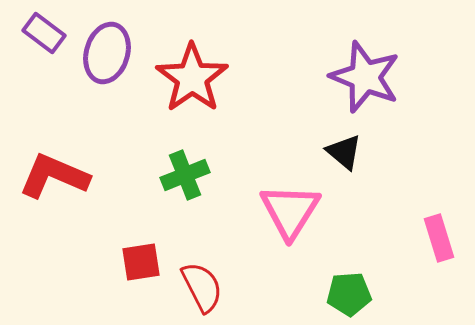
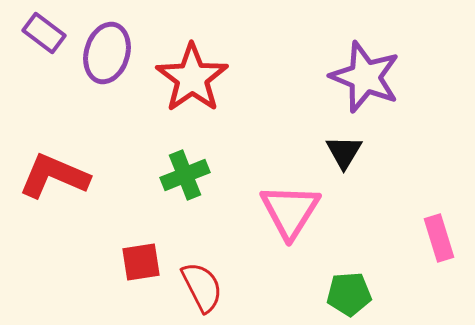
black triangle: rotated 21 degrees clockwise
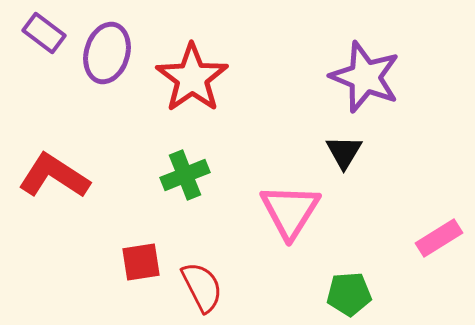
red L-shape: rotated 10 degrees clockwise
pink rectangle: rotated 75 degrees clockwise
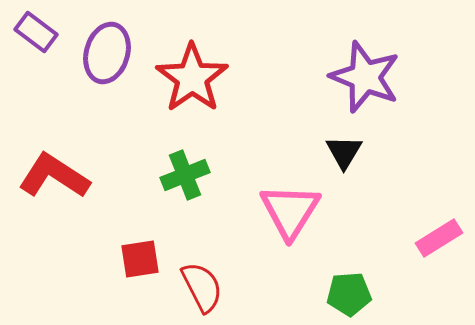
purple rectangle: moved 8 px left, 1 px up
red square: moved 1 px left, 3 px up
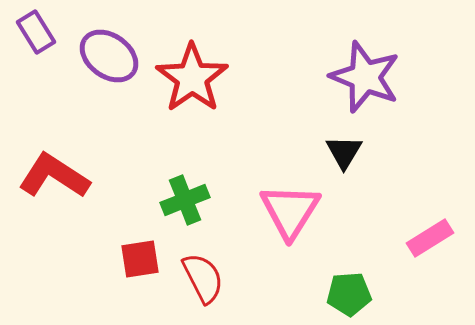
purple rectangle: rotated 21 degrees clockwise
purple ellipse: moved 2 px right, 3 px down; rotated 70 degrees counterclockwise
green cross: moved 25 px down
pink rectangle: moved 9 px left
red semicircle: moved 1 px right, 9 px up
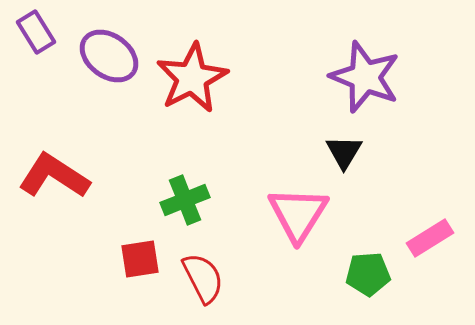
red star: rotated 8 degrees clockwise
pink triangle: moved 8 px right, 3 px down
green pentagon: moved 19 px right, 20 px up
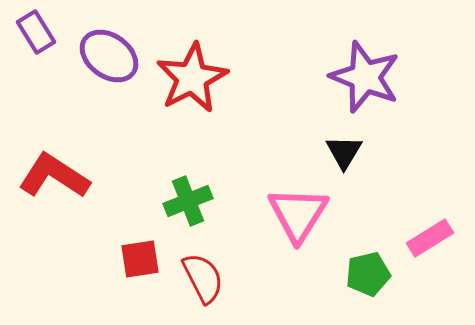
green cross: moved 3 px right, 1 px down
green pentagon: rotated 9 degrees counterclockwise
